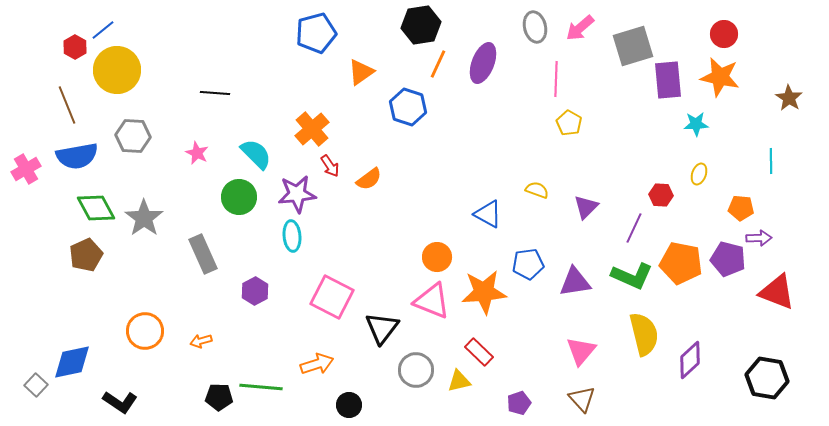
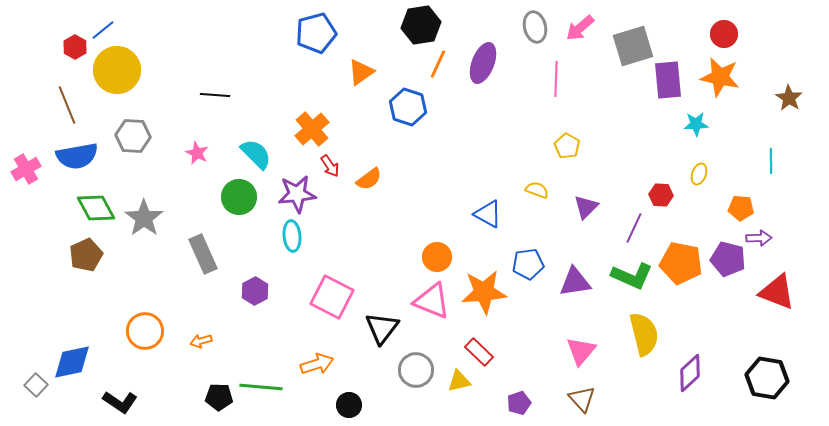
black line at (215, 93): moved 2 px down
yellow pentagon at (569, 123): moved 2 px left, 23 px down
purple diamond at (690, 360): moved 13 px down
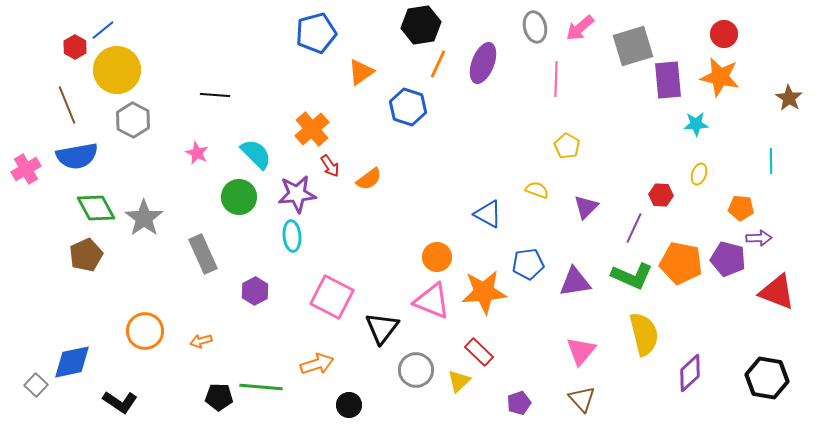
gray hexagon at (133, 136): moved 16 px up; rotated 24 degrees clockwise
yellow triangle at (459, 381): rotated 30 degrees counterclockwise
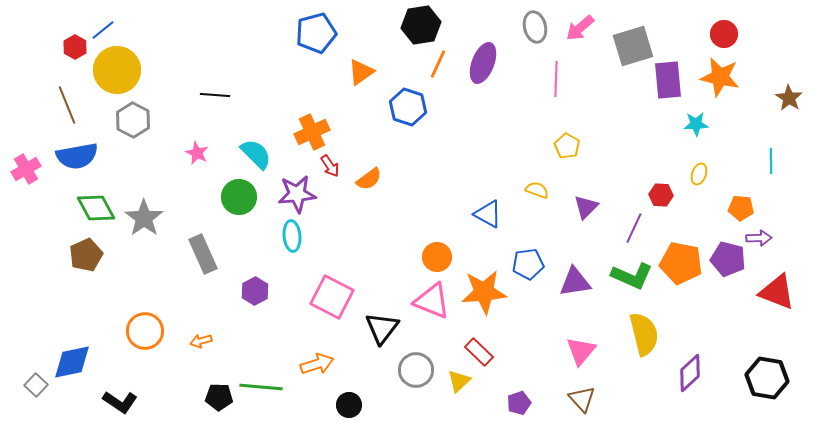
orange cross at (312, 129): moved 3 px down; rotated 16 degrees clockwise
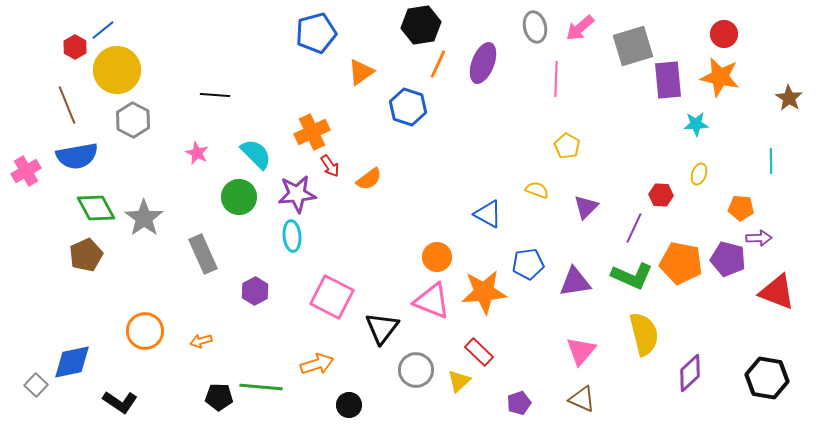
pink cross at (26, 169): moved 2 px down
brown triangle at (582, 399): rotated 24 degrees counterclockwise
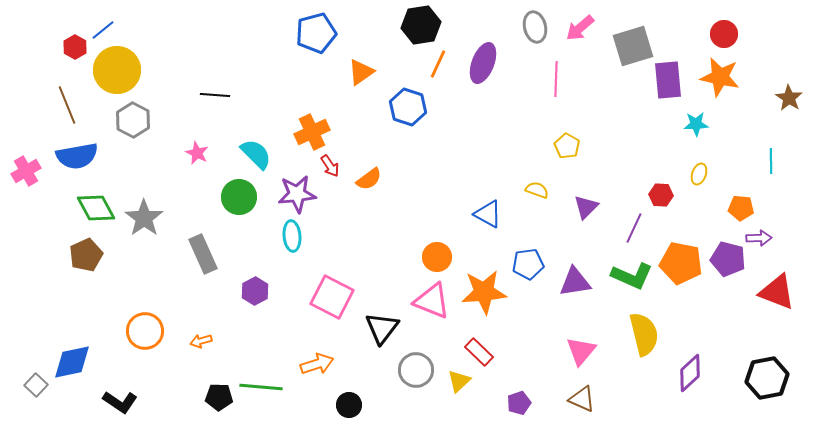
black hexagon at (767, 378): rotated 21 degrees counterclockwise
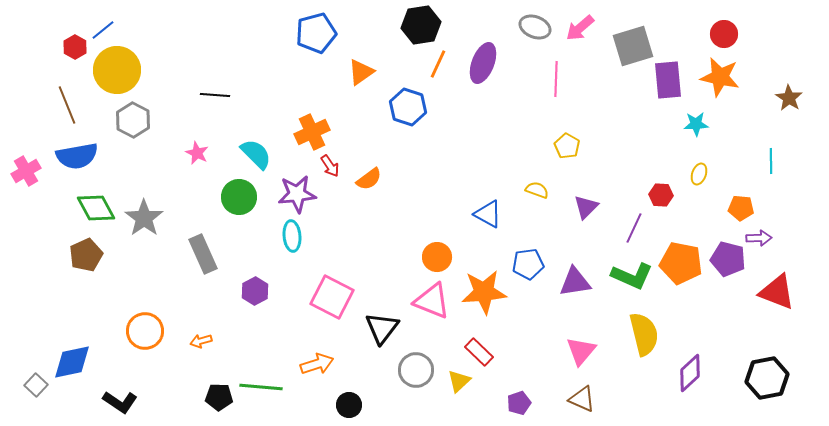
gray ellipse at (535, 27): rotated 56 degrees counterclockwise
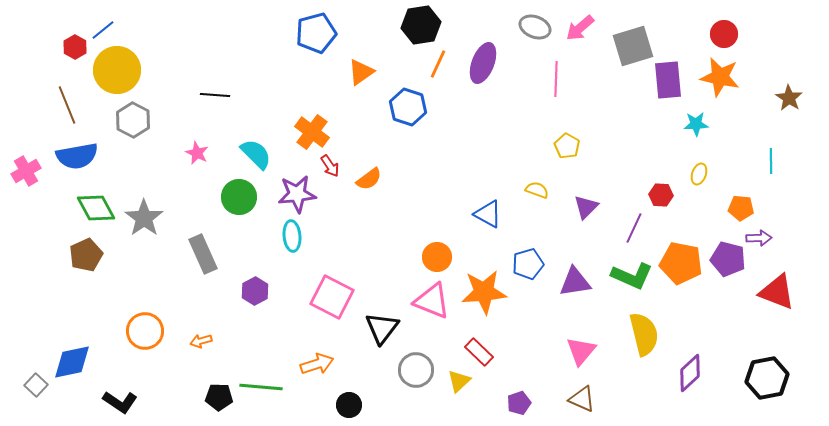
orange cross at (312, 132): rotated 28 degrees counterclockwise
blue pentagon at (528, 264): rotated 8 degrees counterclockwise
